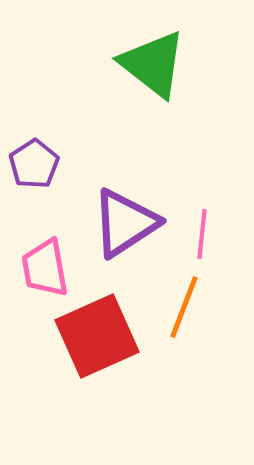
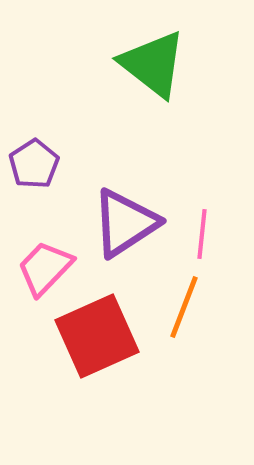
pink trapezoid: rotated 54 degrees clockwise
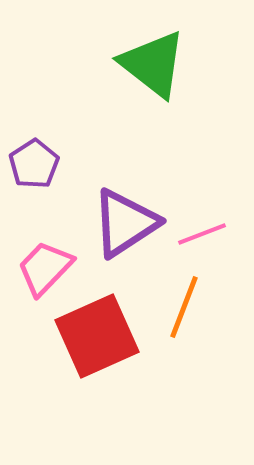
pink line: rotated 63 degrees clockwise
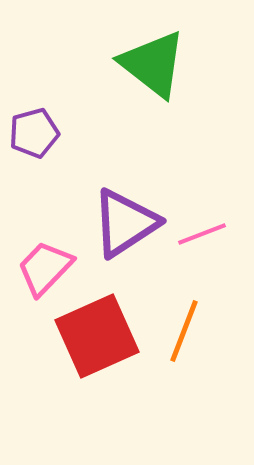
purple pentagon: moved 31 px up; rotated 18 degrees clockwise
orange line: moved 24 px down
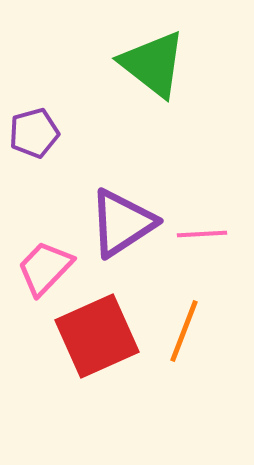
purple triangle: moved 3 px left
pink line: rotated 18 degrees clockwise
